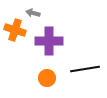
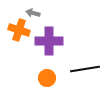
orange cross: moved 4 px right
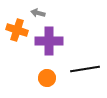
gray arrow: moved 5 px right
orange cross: moved 2 px left
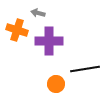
orange circle: moved 9 px right, 6 px down
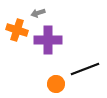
gray arrow: rotated 32 degrees counterclockwise
purple cross: moved 1 px left, 1 px up
black line: rotated 12 degrees counterclockwise
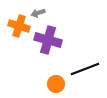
orange cross: moved 2 px right, 4 px up
purple cross: rotated 16 degrees clockwise
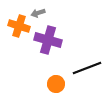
black line: moved 2 px right, 1 px up
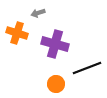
orange cross: moved 2 px left, 7 px down
purple cross: moved 7 px right, 4 px down
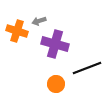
gray arrow: moved 1 px right, 8 px down
orange cross: moved 2 px up
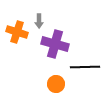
gray arrow: rotated 72 degrees counterclockwise
orange cross: moved 1 px down
black line: moved 2 px left, 1 px up; rotated 20 degrees clockwise
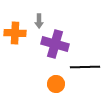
orange cross: moved 2 px left, 1 px down; rotated 15 degrees counterclockwise
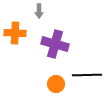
gray arrow: moved 10 px up
black line: moved 2 px right, 8 px down
